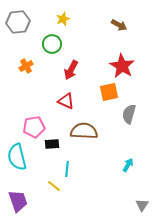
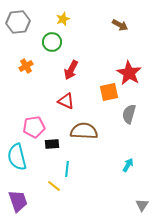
brown arrow: moved 1 px right
green circle: moved 2 px up
red star: moved 7 px right, 7 px down
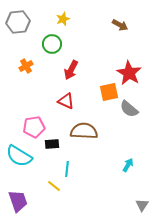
green circle: moved 2 px down
gray semicircle: moved 5 px up; rotated 66 degrees counterclockwise
cyan semicircle: moved 2 px right, 1 px up; rotated 44 degrees counterclockwise
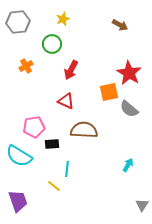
brown semicircle: moved 1 px up
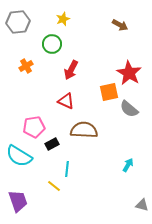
black rectangle: rotated 24 degrees counterclockwise
gray triangle: rotated 48 degrees counterclockwise
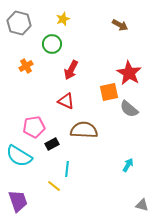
gray hexagon: moved 1 px right, 1 px down; rotated 20 degrees clockwise
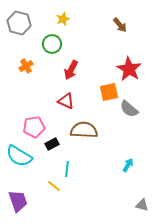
brown arrow: rotated 21 degrees clockwise
red star: moved 4 px up
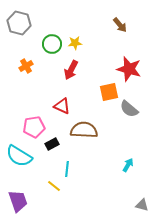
yellow star: moved 12 px right, 24 px down; rotated 16 degrees clockwise
red star: rotated 15 degrees counterclockwise
red triangle: moved 4 px left, 5 px down
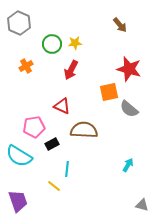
gray hexagon: rotated 10 degrees clockwise
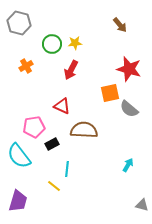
gray hexagon: rotated 10 degrees counterclockwise
orange square: moved 1 px right, 1 px down
cyan semicircle: rotated 20 degrees clockwise
purple trapezoid: rotated 35 degrees clockwise
